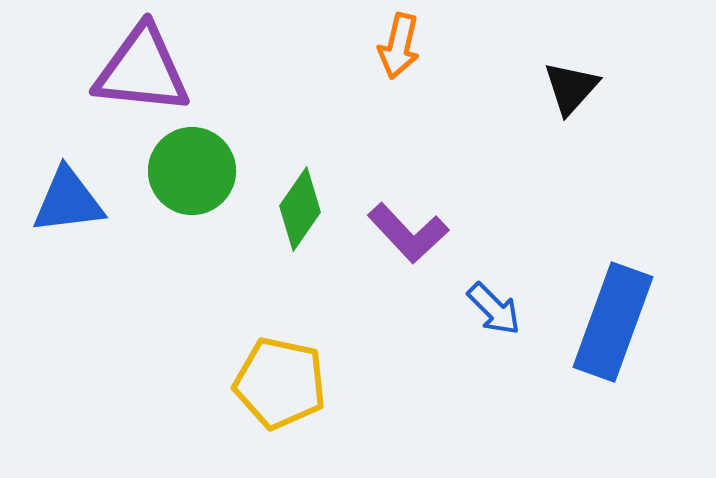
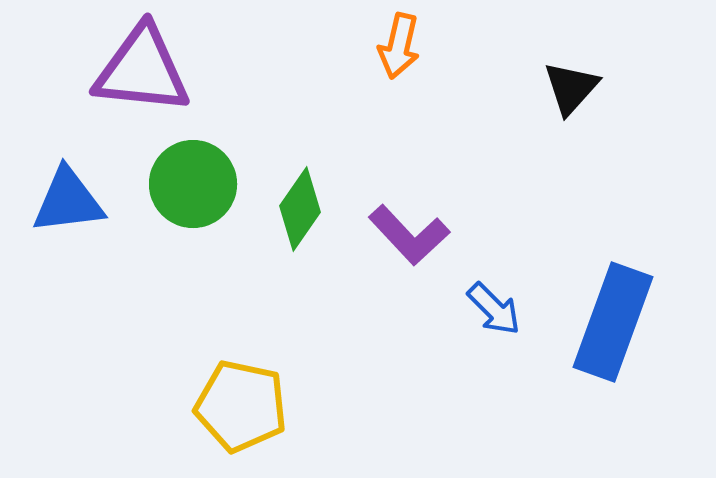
green circle: moved 1 px right, 13 px down
purple L-shape: moved 1 px right, 2 px down
yellow pentagon: moved 39 px left, 23 px down
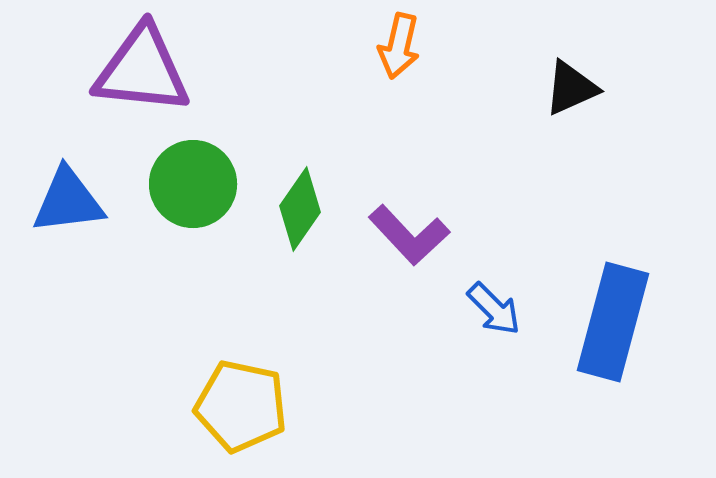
black triangle: rotated 24 degrees clockwise
blue rectangle: rotated 5 degrees counterclockwise
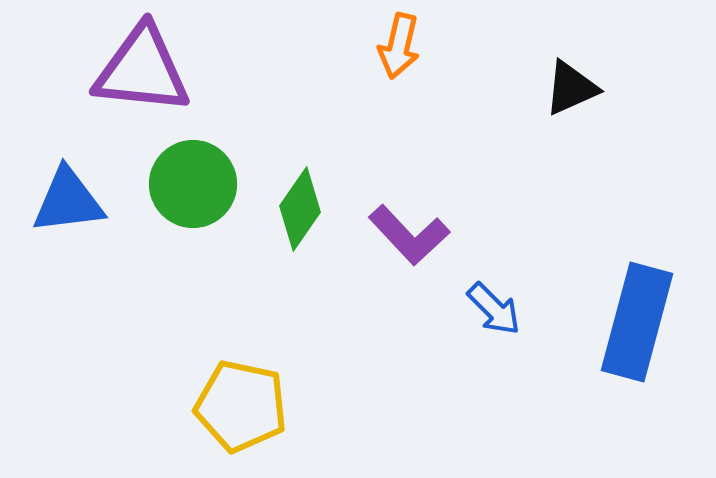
blue rectangle: moved 24 px right
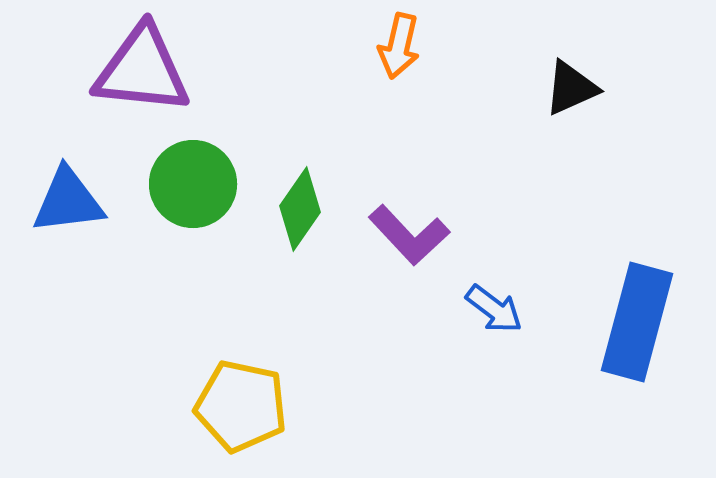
blue arrow: rotated 8 degrees counterclockwise
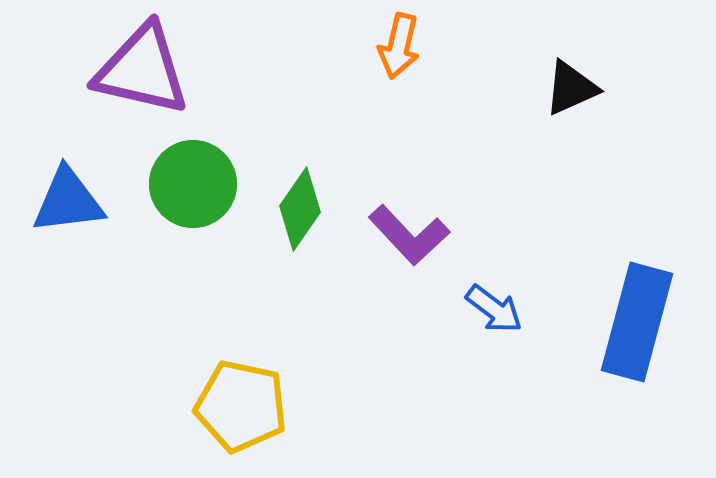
purple triangle: rotated 7 degrees clockwise
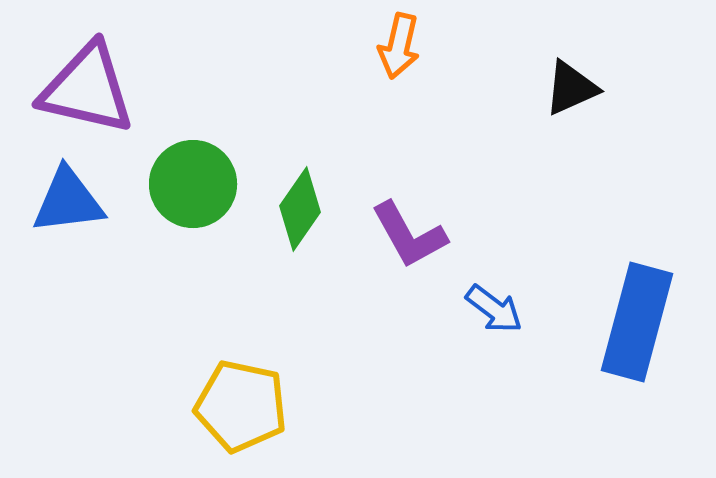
purple triangle: moved 55 px left, 19 px down
purple L-shape: rotated 14 degrees clockwise
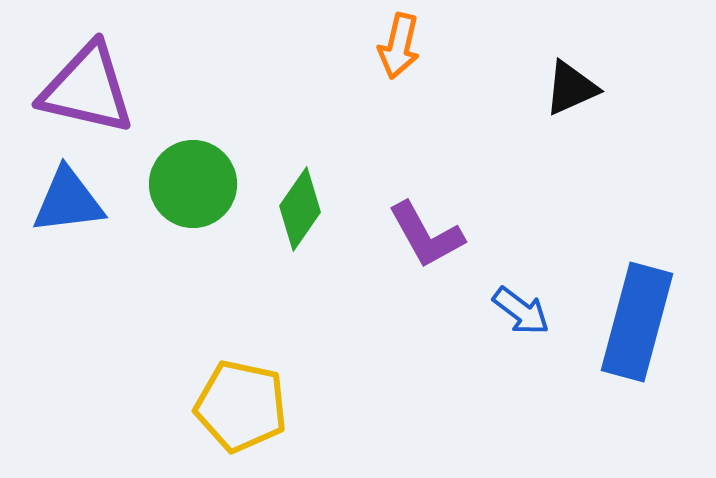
purple L-shape: moved 17 px right
blue arrow: moved 27 px right, 2 px down
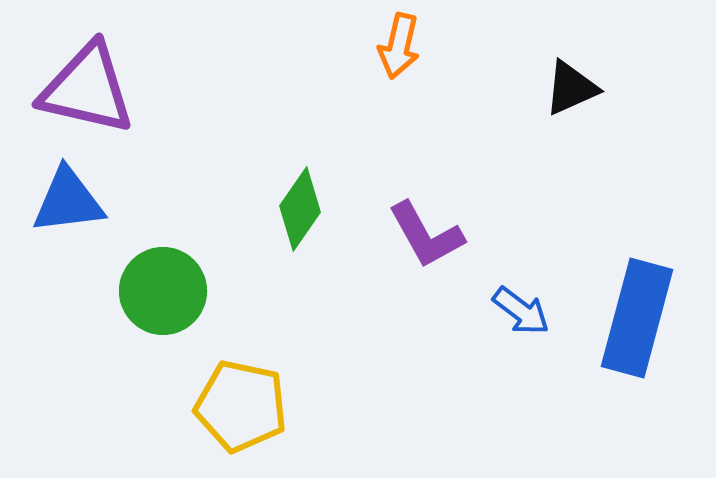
green circle: moved 30 px left, 107 px down
blue rectangle: moved 4 px up
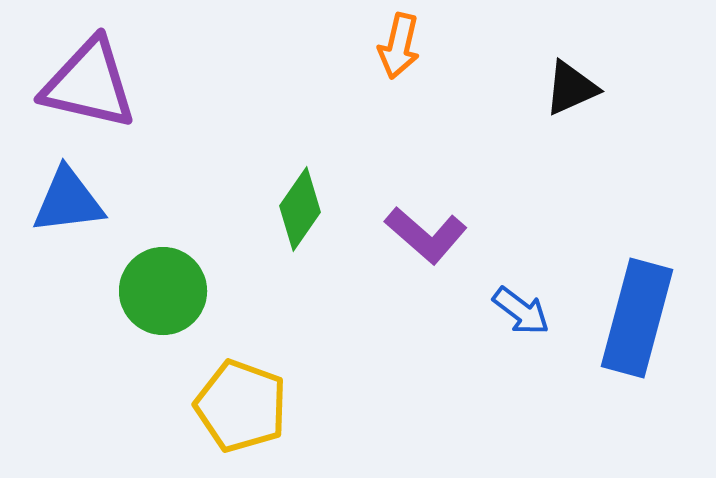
purple triangle: moved 2 px right, 5 px up
purple L-shape: rotated 20 degrees counterclockwise
yellow pentagon: rotated 8 degrees clockwise
